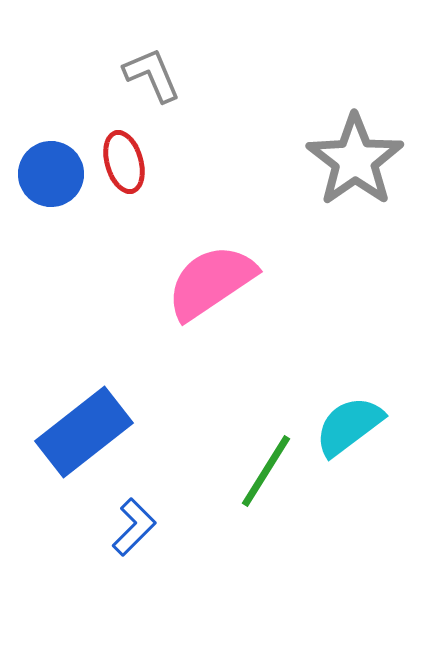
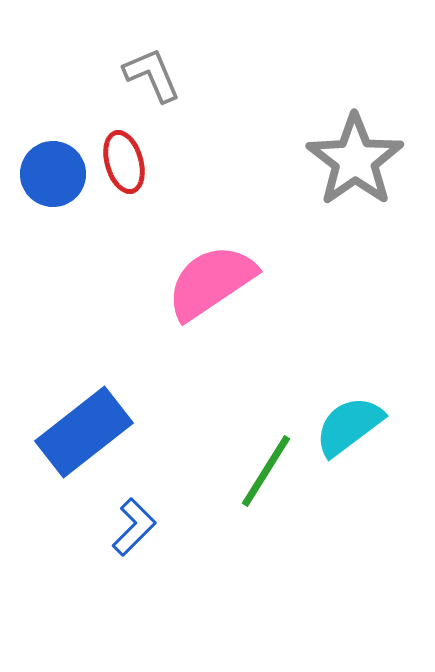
blue circle: moved 2 px right
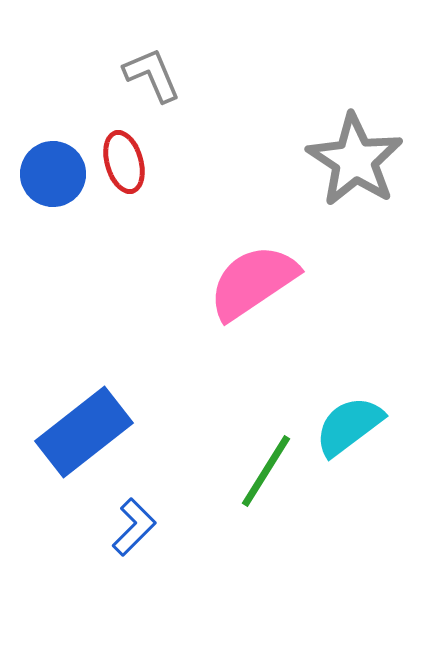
gray star: rotated 4 degrees counterclockwise
pink semicircle: moved 42 px right
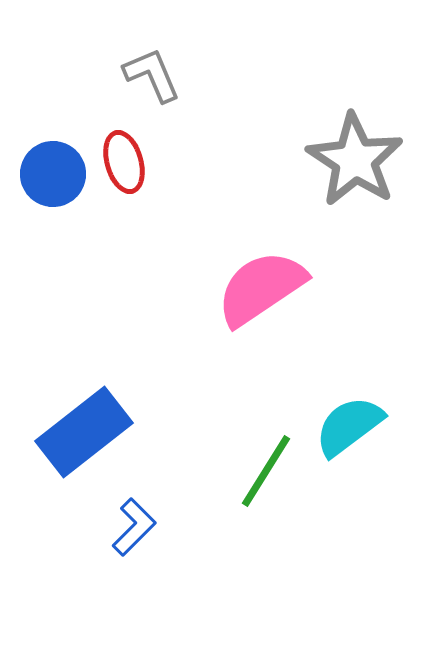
pink semicircle: moved 8 px right, 6 px down
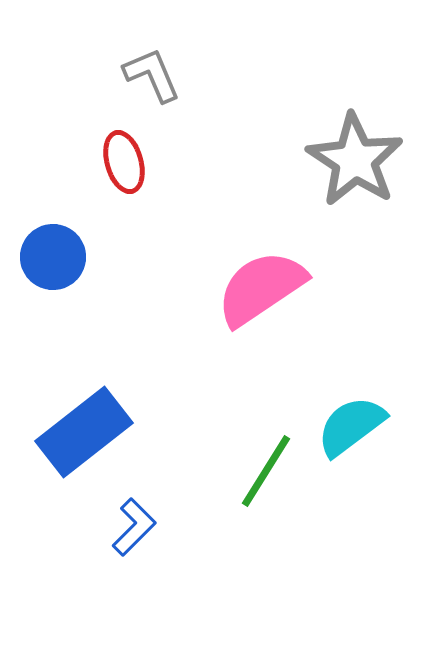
blue circle: moved 83 px down
cyan semicircle: moved 2 px right
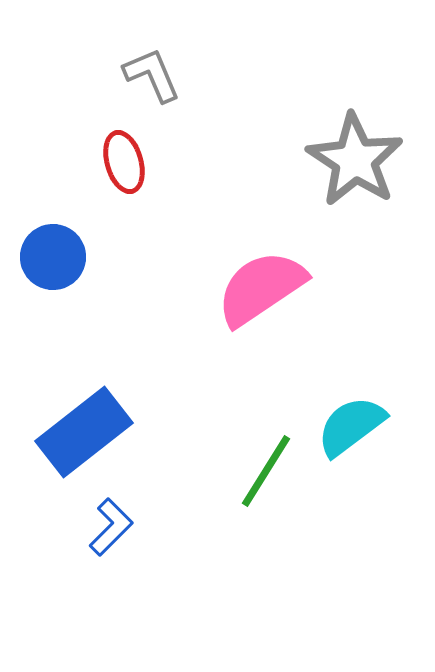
blue L-shape: moved 23 px left
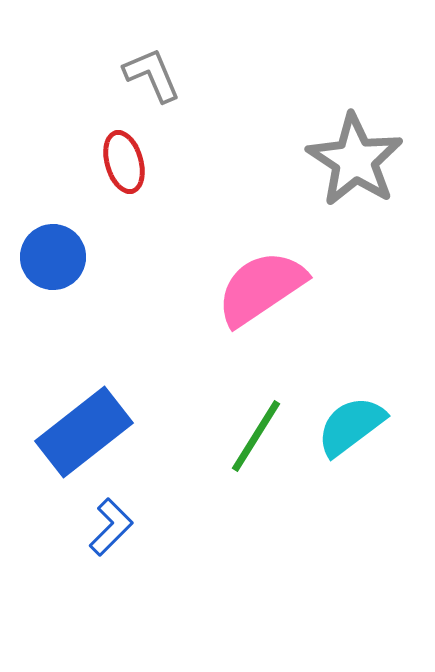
green line: moved 10 px left, 35 px up
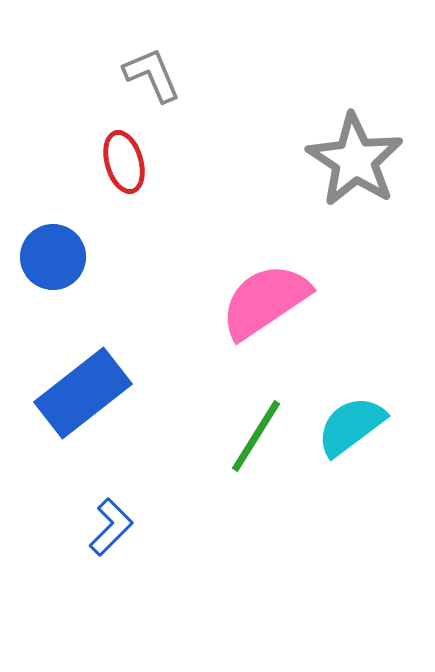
pink semicircle: moved 4 px right, 13 px down
blue rectangle: moved 1 px left, 39 px up
